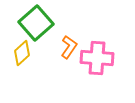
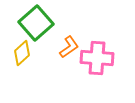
orange L-shape: rotated 20 degrees clockwise
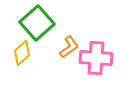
green square: moved 1 px right
pink cross: moved 1 px left
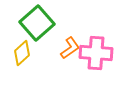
orange L-shape: moved 1 px right, 1 px down
pink cross: moved 5 px up
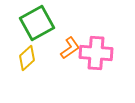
green square: rotated 12 degrees clockwise
yellow diamond: moved 5 px right, 5 px down
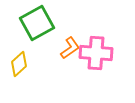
yellow diamond: moved 8 px left, 6 px down
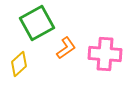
orange L-shape: moved 4 px left
pink cross: moved 9 px right, 1 px down
